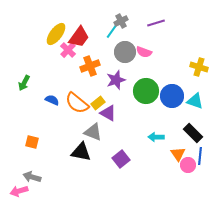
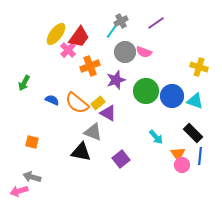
purple line: rotated 18 degrees counterclockwise
cyan arrow: rotated 133 degrees counterclockwise
pink circle: moved 6 px left
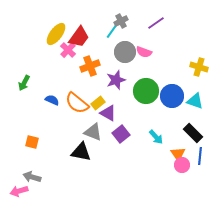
purple square: moved 25 px up
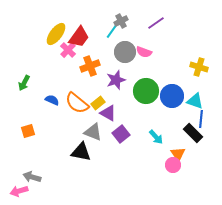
orange square: moved 4 px left, 11 px up; rotated 32 degrees counterclockwise
blue line: moved 1 px right, 37 px up
pink circle: moved 9 px left
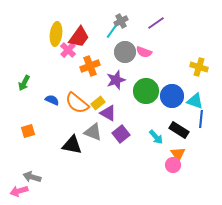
yellow ellipse: rotated 30 degrees counterclockwise
black rectangle: moved 14 px left, 3 px up; rotated 12 degrees counterclockwise
black triangle: moved 9 px left, 7 px up
